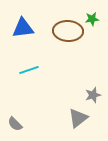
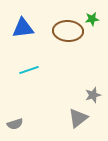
gray semicircle: rotated 63 degrees counterclockwise
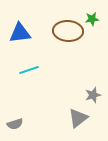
blue triangle: moved 3 px left, 5 px down
